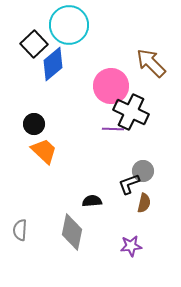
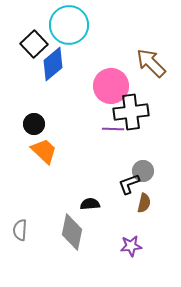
black cross: rotated 32 degrees counterclockwise
black semicircle: moved 2 px left, 3 px down
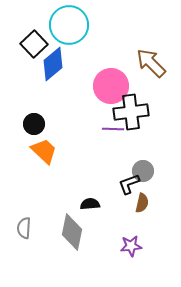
brown semicircle: moved 2 px left
gray semicircle: moved 4 px right, 2 px up
